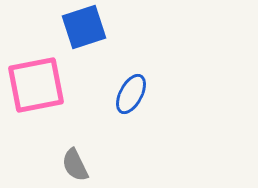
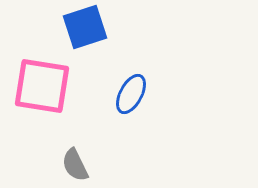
blue square: moved 1 px right
pink square: moved 6 px right, 1 px down; rotated 20 degrees clockwise
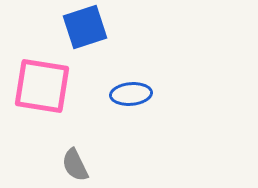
blue ellipse: rotated 57 degrees clockwise
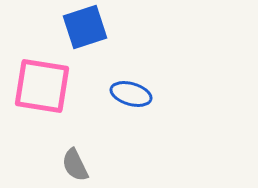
blue ellipse: rotated 21 degrees clockwise
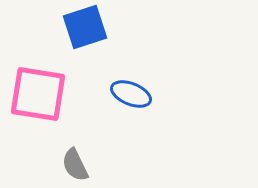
pink square: moved 4 px left, 8 px down
blue ellipse: rotated 6 degrees clockwise
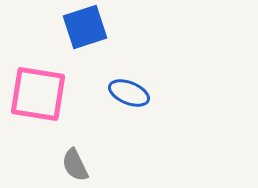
blue ellipse: moved 2 px left, 1 px up
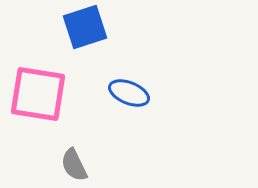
gray semicircle: moved 1 px left
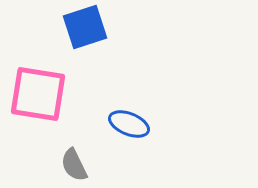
blue ellipse: moved 31 px down
